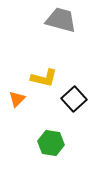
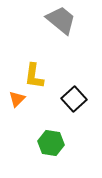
gray trapezoid: rotated 24 degrees clockwise
yellow L-shape: moved 10 px left, 2 px up; rotated 84 degrees clockwise
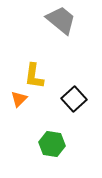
orange triangle: moved 2 px right
green hexagon: moved 1 px right, 1 px down
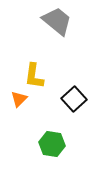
gray trapezoid: moved 4 px left, 1 px down
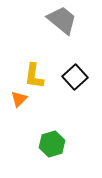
gray trapezoid: moved 5 px right, 1 px up
black square: moved 1 px right, 22 px up
green hexagon: rotated 25 degrees counterclockwise
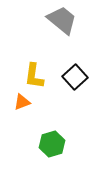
orange triangle: moved 3 px right, 3 px down; rotated 24 degrees clockwise
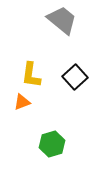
yellow L-shape: moved 3 px left, 1 px up
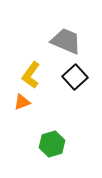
gray trapezoid: moved 4 px right, 21 px down; rotated 16 degrees counterclockwise
yellow L-shape: rotated 28 degrees clockwise
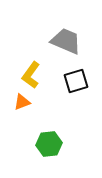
black square: moved 1 px right, 4 px down; rotated 25 degrees clockwise
green hexagon: moved 3 px left; rotated 10 degrees clockwise
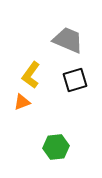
gray trapezoid: moved 2 px right, 1 px up
black square: moved 1 px left, 1 px up
green hexagon: moved 7 px right, 3 px down
